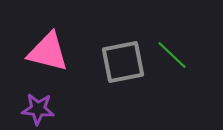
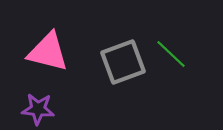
green line: moved 1 px left, 1 px up
gray square: rotated 9 degrees counterclockwise
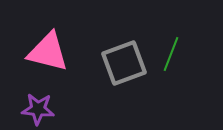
green line: rotated 68 degrees clockwise
gray square: moved 1 px right, 1 px down
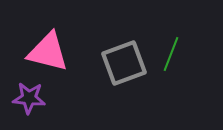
purple star: moved 9 px left, 11 px up
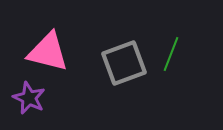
purple star: rotated 20 degrees clockwise
